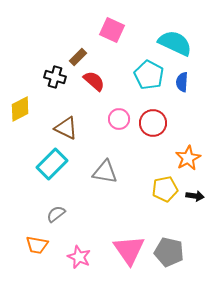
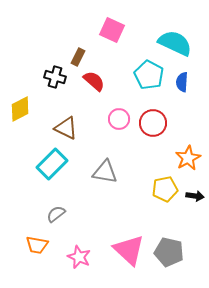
brown rectangle: rotated 18 degrees counterclockwise
pink triangle: rotated 12 degrees counterclockwise
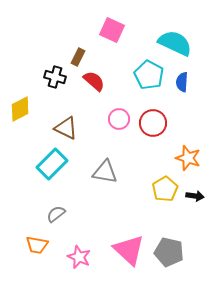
orange star: rotated 25 degrees counterclockwise
yellow pentagon: rotated 20 degrees counterclockwise
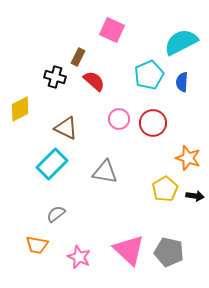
cyan semicircle: moved 6 px right, 1 px up; rotated 52 degrees counterclockwise
cyan pentagon: rotated 20 degrees clockwise
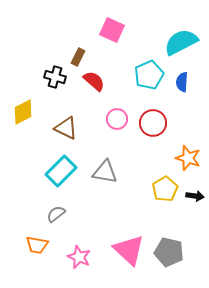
yellow diamond: moved 3 px right, 3 px down
pink circle: moved 2 px left
cyan rectangle: moved 9 px right, 7 px down
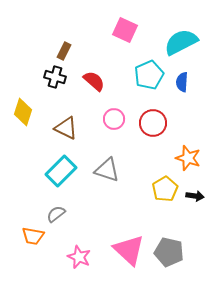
pink square: moved 13 px right
brown rectangle: moved 14 px left, 6 px up
yellow diamond: rotated 44 degrees counterclockwise
pink circle: moved 3 px left
gray triangle: moved 2 px right, 2 px up; rotated 8 degrees clockwise
orange trapezoid: moved 4 px left, 9 px up
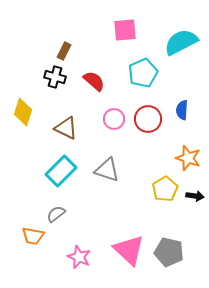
pink square: rotated 30 degrees counterclockwise
cyan pentagon: moved 6 px left, 2 px up
blue semicircle: moved 28 px down
red circle: moved 5 px left, 4 px up
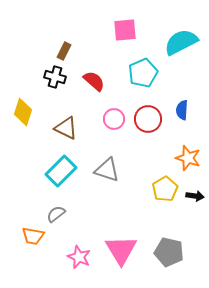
pink triangle: moved 8 px left; rotated 16 degrees clockwise
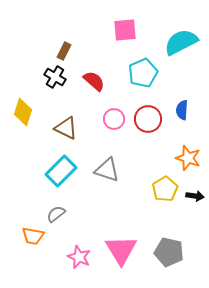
black cross: rotated 15 degrees clockwise
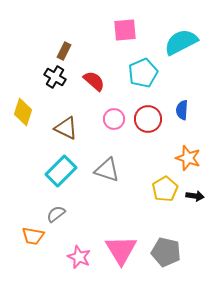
gray pentagon: moved 3 px left
